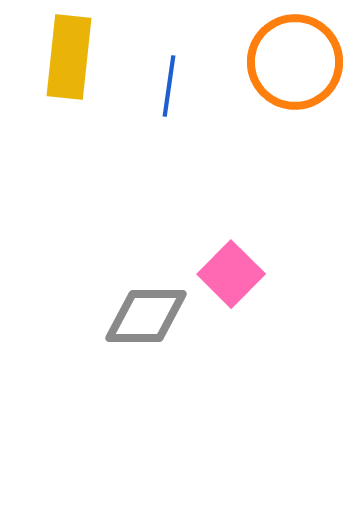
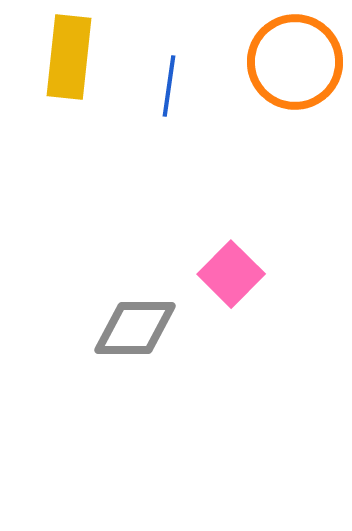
gray diamond: moved 11 px left, 12 px down
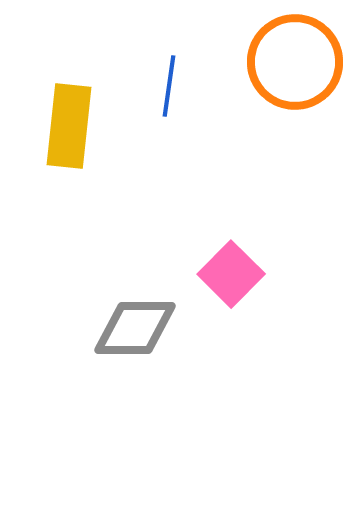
yellow rectangle: moved 69 px down
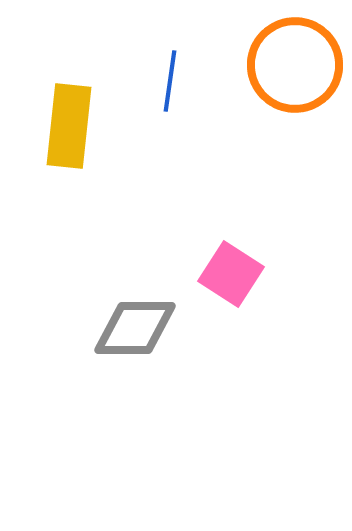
orange circle: moved 3 px down
blue line: moved 1 px right, 5 px up
pink square: rotated 12 degrees counterclockwise
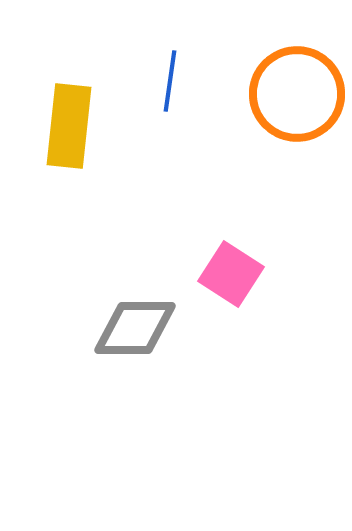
orange circle: moved 2 px right, 29 px down
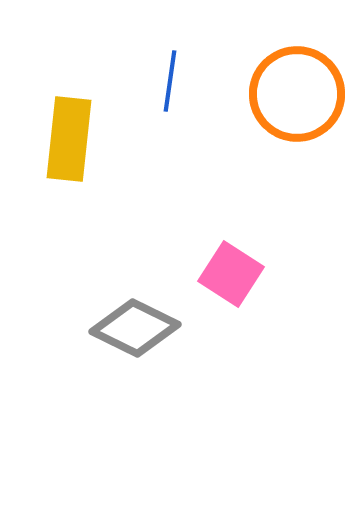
yellow rectangle: moved 13 px down
gray diamond: rotated 26 degrees clockwise
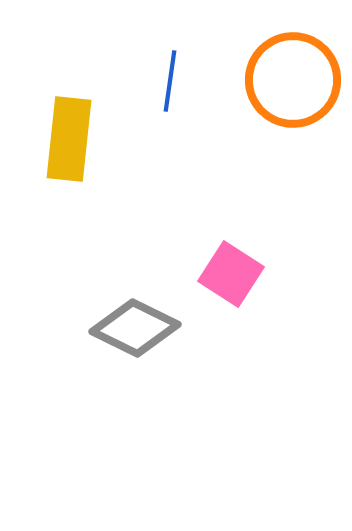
orange circle: moved 4 px left, 14 px up
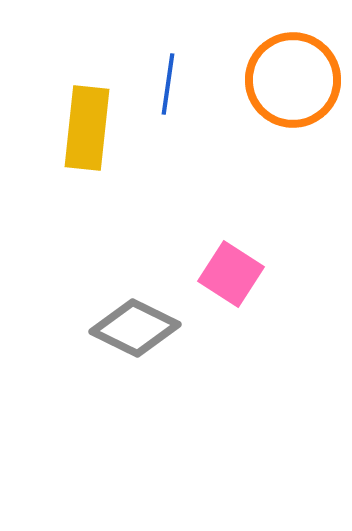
blue line: moved 2 px left, 3 px down
yellow rectangle: moved 18 px right, 11 px up
